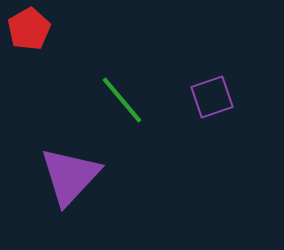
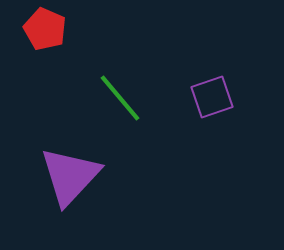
red pentagon: moved 16 px right; rotated 18 degrees counterclockwise
green line: moved 2 px left, 2 px up
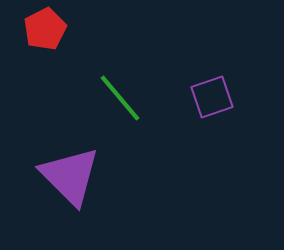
red pentagon: rotated 21 degrees clockwise
purple triangle: rotated 28 degrees counterclockwise
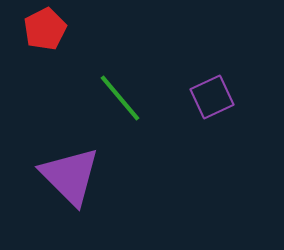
purple square: rotated 6 degrees counterclockwise
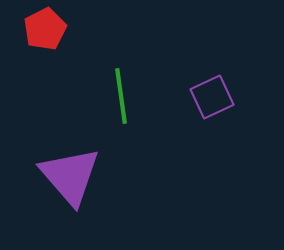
green line: moved 1 px right, 2 px up; rotated 32 degrees clockwise
purple triangle: rotated 4 degrees clockwise
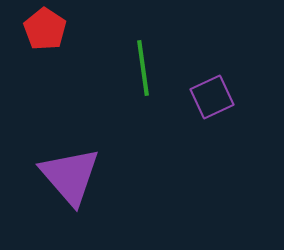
red pentagon: rotated 12 degrees counterclockwise
green line: moved 22 px right, 28 px up
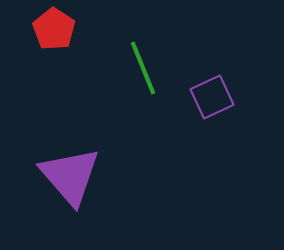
red pentagon: moved 9 px right
green line: rotated 14 degrees counterclockwise
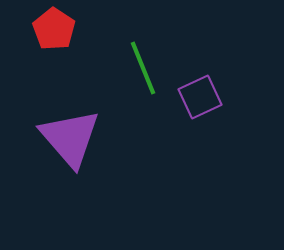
purple square: moved 12 px left
purple triangle: moved 38 px up
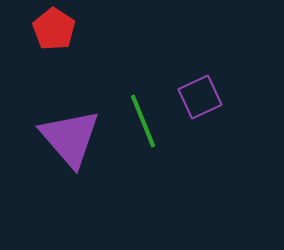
green line: moved 53 px down
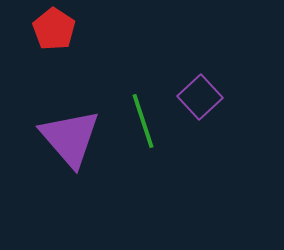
purple square: rotated 18 degrees counterclockwise
green line: rotated 4 degrees clockwise
